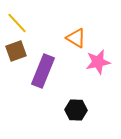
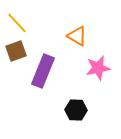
orange triangle: moved 1 px right, 2 px up
pink star: moved 6 px down
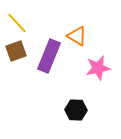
purple rectangle: moved 6 px right, 15 px up
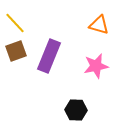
yellow line: moved 2 px left
orange triangle: moved 22 px right, 11 px up; rotated 15 degrees counterclockwise
pink star: moved 2 px left, 2 px up
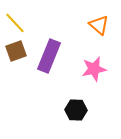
orange triangle: rotated 25 degrees clockwise
pink star: moved 2 px left, 3 px down
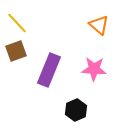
yellow line: moved 2 px right
purple rectangle: moved 14 px down
pink star: rotated 15 degrees clockwise
black hexagon: rotated 25 degrees counterclockwise
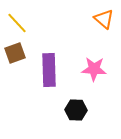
orange triangle: moved 5 px right, 6 px up
brown square: moved 1 px left, 2 px down
purple rectangle: rotated 24 degrees counterclockwise
black hexagon: rotated 25 degrees clockwise
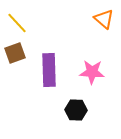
pink star: moved 2 px left, 3 px down
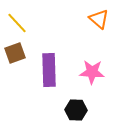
orange triangle: moved 5 px left
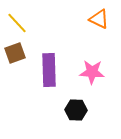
orange triangle: rotated 15 degrees counterclockwise
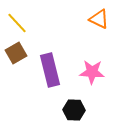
brown square: moved 1 px right; rotated 10 degrees counterclockwise
purple rectangle: moved 1 px right; rotated 12 degrees counterclockwise
black hexagon: moved 2 px left
